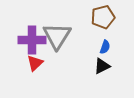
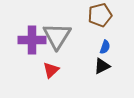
brown pentagon: moved 3 px left, 2 px up
red triangle: moved 16 px right, 7 px down
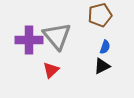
gray triangle: rotated 12 degrees counterclockwise
purple cross: moved 3 px left
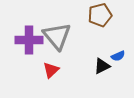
blue semicircle: moved 13 px right, 9 px down; rotated 48 degrees clockwise
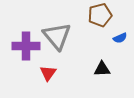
purple cross: moved 3 px left, 6 px down
blue semicircle: moved 2 px right, 18 px up
black triangle: moved 3 px down; rotated 24 degrees clockwise
red triangle: moved 3 px left, 3 px down; rotated 12 degrees counterclockwise
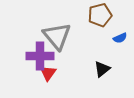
purple cross: moved 14 px right, 10 px down
black triangle: rotated 36 degrees counterclockwise
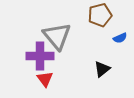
red triangle: moved 3 px left, 6 px down; rotated 12 degrees counterclockwise
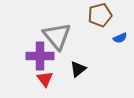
black triangle: moved 24 px left
